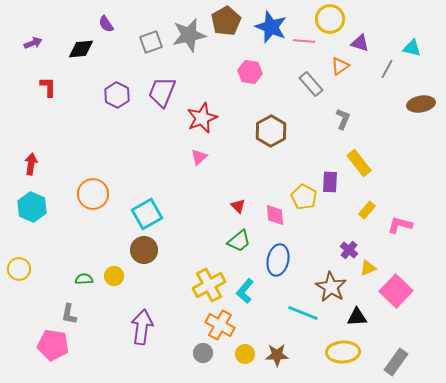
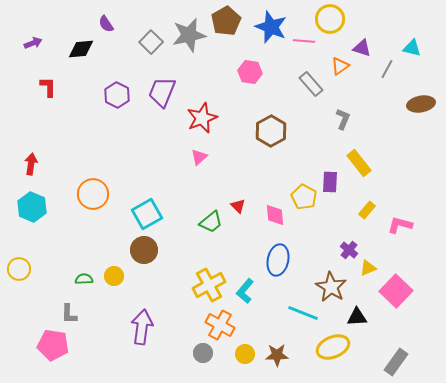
gray square at (151, 42): rotated 25 degrees counterclockwise
purple triangle at (360, 43): moved 2 px right, 5 px down
green trapezoid at (239, 241): moved 28 px left, 19 px up
gray L-shape at (69, 314): rotated 10 degrees counterclockwise
yellow ellipse at (343, 352): moved 10 px left, 5 px up; rotated 20 degrees counterclockwise
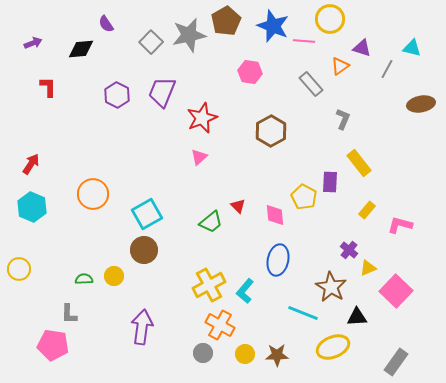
blue star at (271, 27): moved 2 px right, 1 px up
red arrow at (31, 164): rotated 25 degrees clockwise
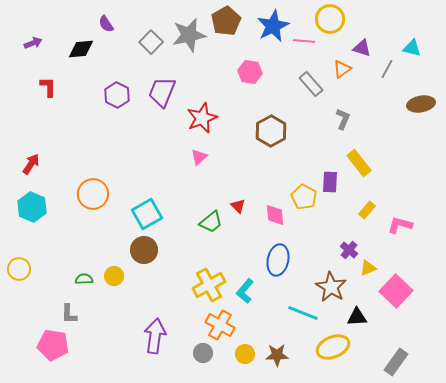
blue star at (273, 26): rotated 24 degrees clockwise
orange triangle at (340, 66): moved 2 px right, 3 px down
purple arrow at (142, 327): moved 13 px right, 9 px down
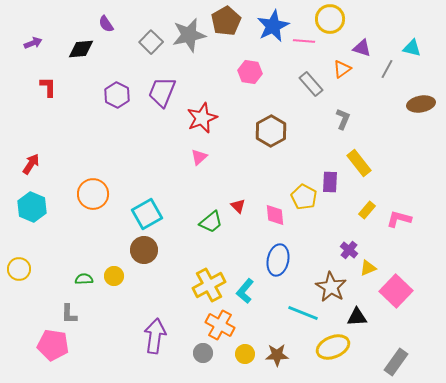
pink L-shape at (400, 225): moved 1 px left, 6 px up
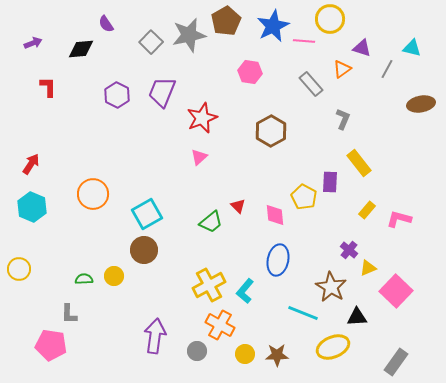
pink pentagon at (53, 345): moved 2 px left
gray circle at (203, 353): moved 6 px left, 2 px up
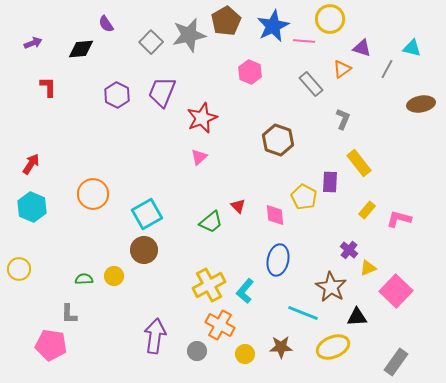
pink hexagon at (250, 72): rotated 15 degrees clockwise
brown hexagon at (271, 131): moved 7 px right, 9 px down; rotated 12 degrees counterclockwise
brown star at (277, 355): moved 4 px right, 8 px up
